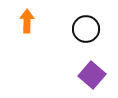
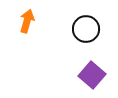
orange arrow: rotated 15 degrees clockwise
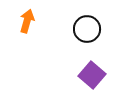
black circle: moved 1 px right
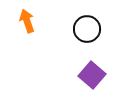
orange arrow: rotated 35 degrees counterclockwise
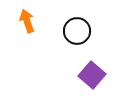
black circle: moved 10 px left, 2 px down
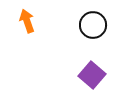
black circle: moved 16 px right, 6 px up
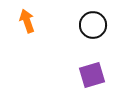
purple square: rotated 32 degrees clockwise
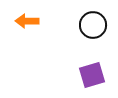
orange arrow: rotated 70 degrees counterclockwise
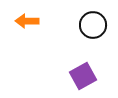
purple square: moved 9 px left, 1 px down; rotated 12 degrees counterclockwise
